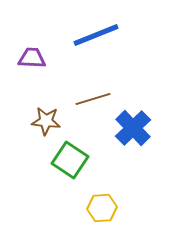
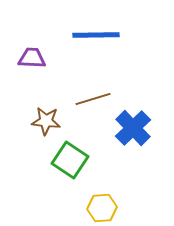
blue line: rotated 21 degrees clockwise
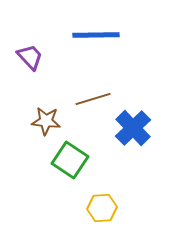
purple trapezoid: moved 2 px left, 1 px up; rotated 44 degrees clockwise
